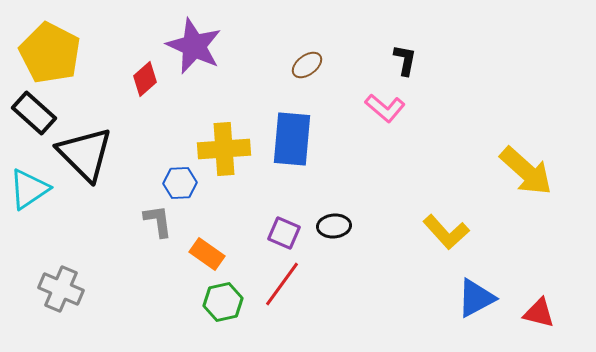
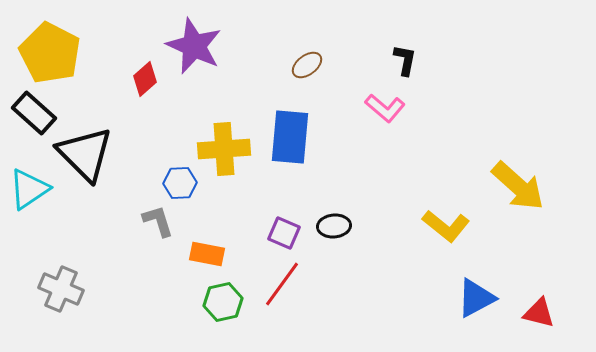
blue rectangle: moved 2 px left, 2 px up
yellow arrow: moved 8 px left, 15 px down
gray L-shape: rotated 9 degrees counterclockwise
yellow L-shape: moved 6 px up; rotated 9 degrees counterclockwise
orange rectangle: rotated 24 degrees counterclockwise
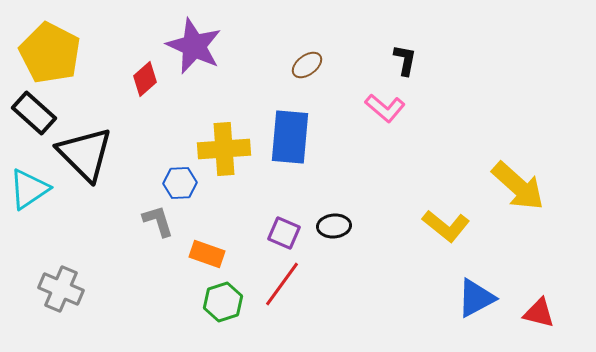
orange rectangle: rotated 8 degrees clockwise
green hexagon: rotated 6 degrees counterclockwise
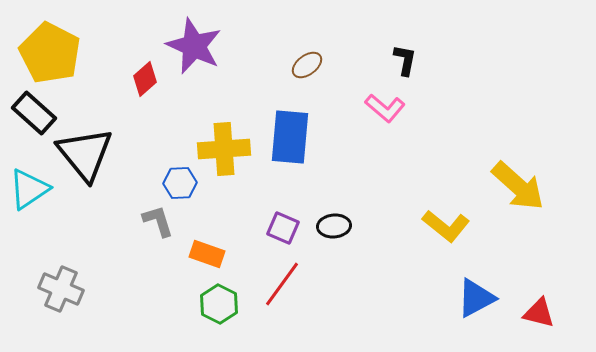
black triangle: rotated 6 degrees clockwise
purple square: moved 1 px left, 5 px up
green hexagon: moved 4 px left, 2 px down; rotated 15 degrees counterclockwise
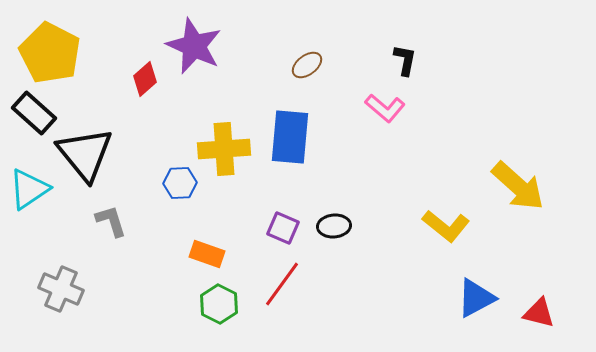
gray L-shape: moved 47 px left
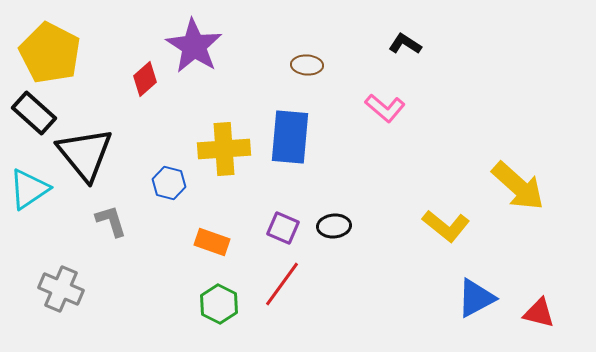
purple star: rotated 8 degrees clockwise
black L-shape: moved 16 px up; rotated 68 degrees counterclockwise
brown ellipse: rotated 40 degrees clockwise
blue hexagon: moved 11 px left; rotated 16 degrees clockwise
orange rectangle: moved 5 px right, 12 px up
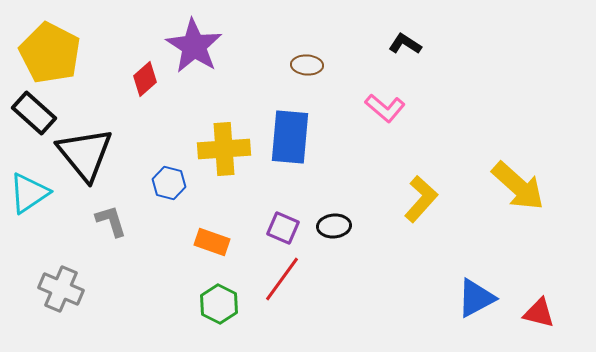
cyan triangle: moved 4 px down
yellow L-shape: moved 25 px left, 27 px up; rotated 87 degrees counterclockwise
red line: moved 5 px up
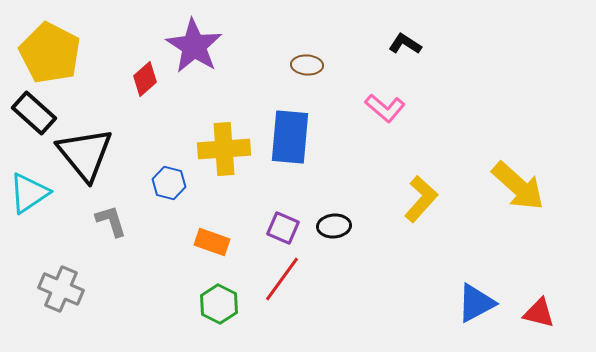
blue triangle: moved 5 px down
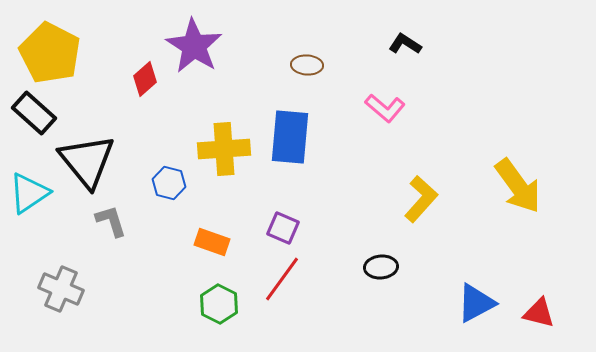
black triangle: moved 2 px right, 7 px down
yellow arrow: rotated 12 degrees clockwise
black ellipse: moved 47 px right, 41 px down
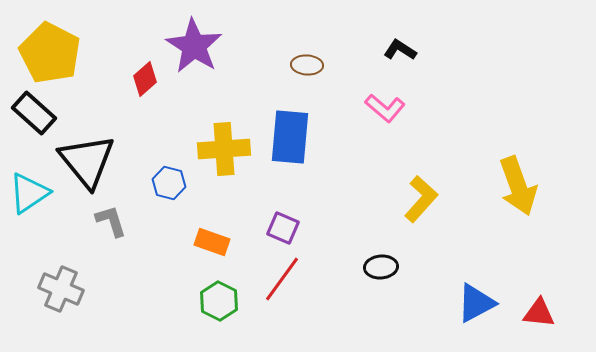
black L-shape: moved 5 px left, 6 px down
yellow arrow: rotated 16 degrees clockwise
green hexagon: moved 3 px up
red triangle: rotated 8 degrees counterclockwise
